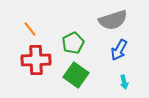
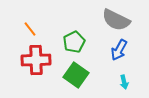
gray semicircle: moved 3 px right; rotated 44 degrees clockwise
green pentagon: moved 1 px right, 1 px up
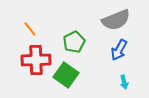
gray semicircle: rotated 48 degrees counterclockwise
green square: moved 10 px left
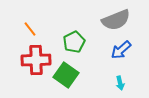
blue arrow: moved 2 px right; rotated 20 degrees clockwise
cyan arrow: moved 4 px left, 1 px down
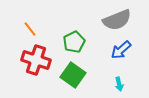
gray semicircle: moved 1 px right
red cross: rotated 20 degrees clockwise
green square: moved 7 px right
cyan arrow: moved 1 px left, 1 px down
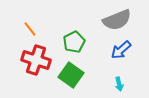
green square: moved 2 px left
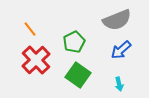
red cross: rotated 28 degrees clockwise
green square: moved 7 px right
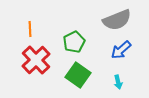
orange line: rotated 35 degrees clockwise
cyan arrow: moved 1 px left, 2 px up
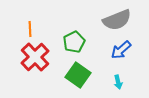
red cross: moved 1 px left, 3 px up
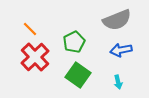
orange line: rotated 42 degrees counterclockwise
blue arrow: rotated 30 degrees clockwise
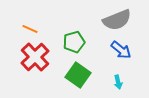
orange line: rotated 21 degrees counterclockwise
green pentagon: rotated 10 degrees clockwise
blue arrow: rotated 130 degrees counterclockwise
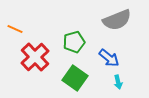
orange line: moved 15 px left
blue arrow: moved 12 px left, 8 px down
green square: moved 3 px left, 3 px down
